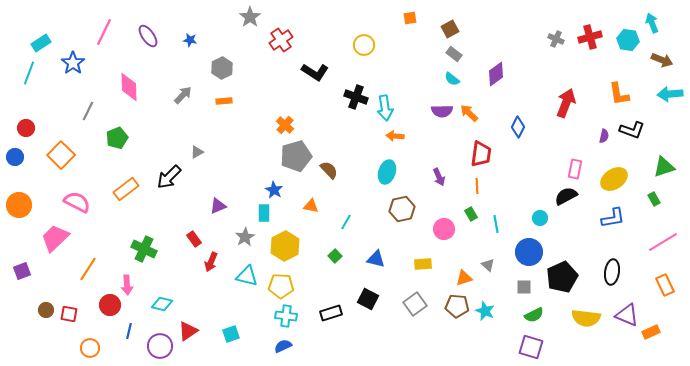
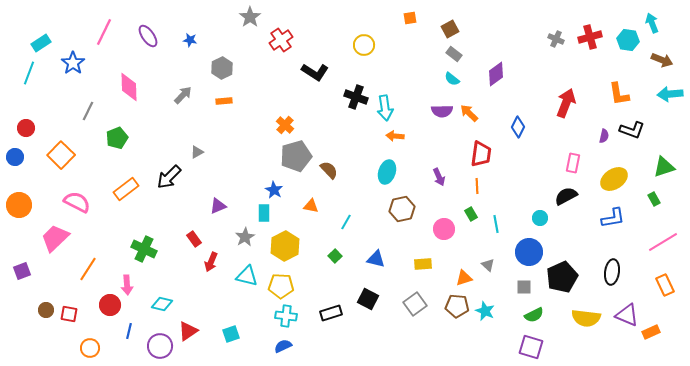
pink rectangle at (575, 169): moved 2 px left, 6 px up
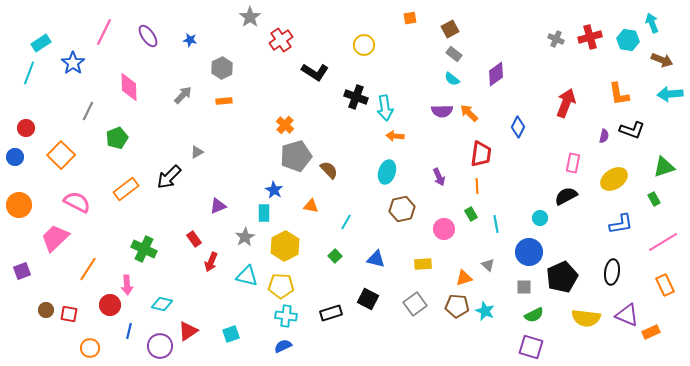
blue L-shape at (613, 218): moved 8 px right, 6 px down
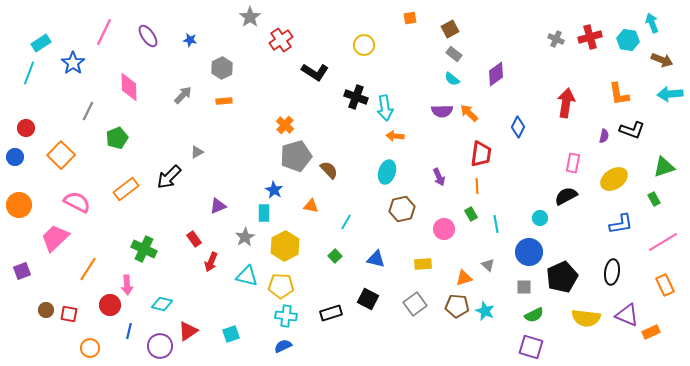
red arrow at (566, 103): rotated 12 degrees counterclockwise
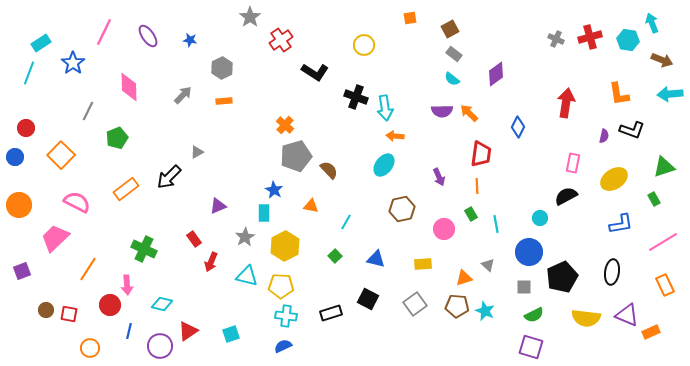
cyan ellipse at (387, 172): moved 3 px left, 7 px up; rotated 20 degrees clockwise
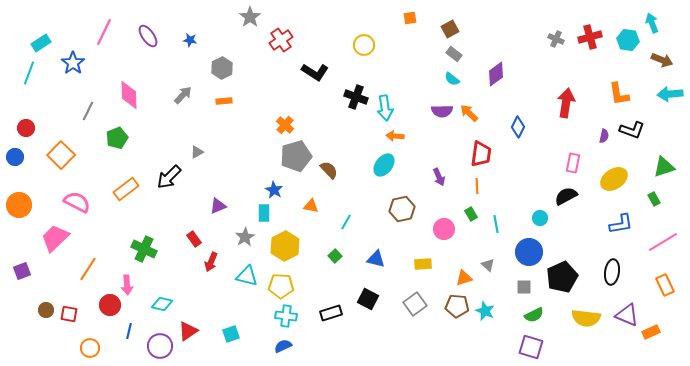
pink diamond at (129, 87): moved 8 px down
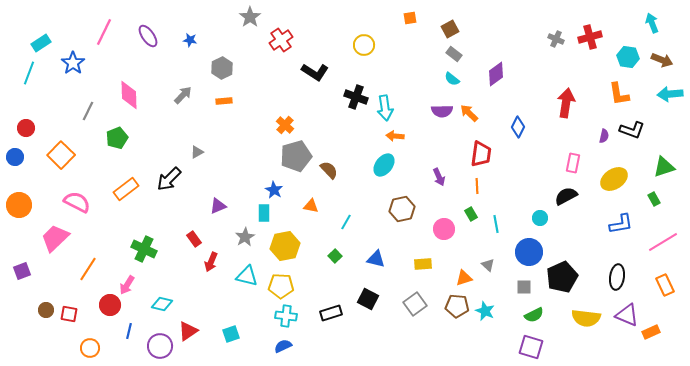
cyan hexagon at (628, 40): moved 17 px down
black arrow at (169, 177): moved 2 px down
yellow hexagon at (285, 246): rotated 16 degrees clockwise
black ellipse at (612, 272): moved 5 px right, 5 px down
pink arrow at (127, 285): rotated 36 degrees clockwise
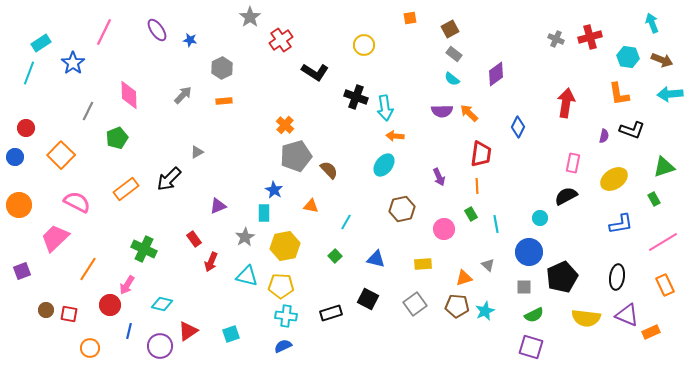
purple ellipse at (148, 36): moved 9 px right, 6 px up
cyan star at (485, 311): rotated 24 degrees clockwise
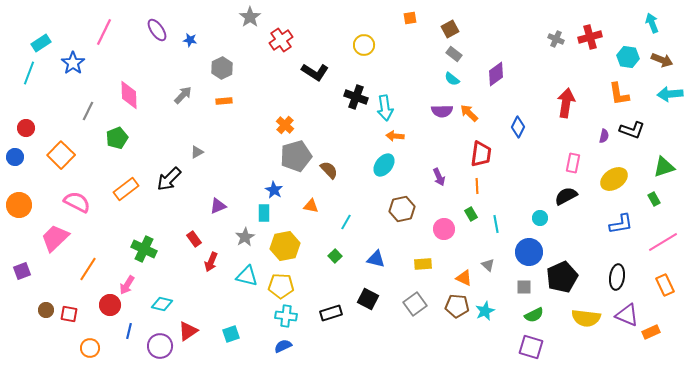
orange triangle at (464, 278): rotated 42 degrees clockwise
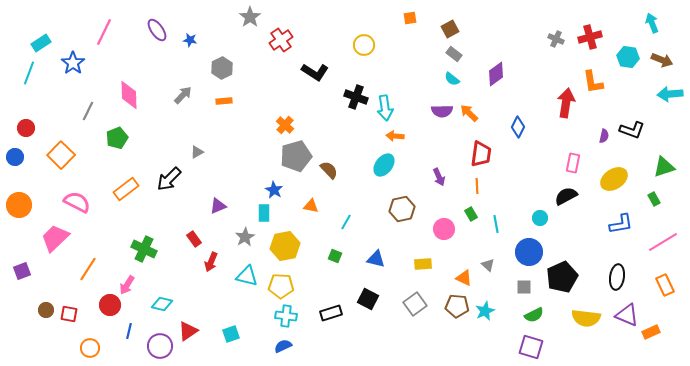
orange L-shape at (619, 94): moved 26 px left, 12 px up
green square at (335, 256): rotated 24 degrees counterclockwise
